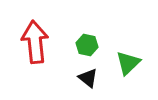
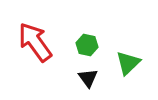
red arrow: rotated 30 degrees counterclockwise
black triangle: rotated 15 degrees clockwise
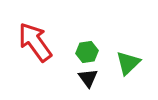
green hexagon: moved 7 px down; rotated 20 degrees counterclockwise
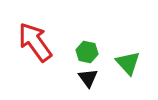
green hexagon: rotated 20 degrees clockwise
green triangle: rotated 28 degrees counterclockwise
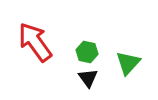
green triangle: rotated 24 degrees clockwise
